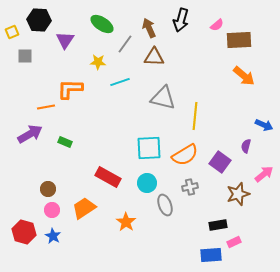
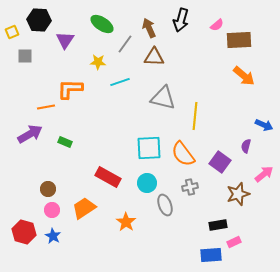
orange semicircle: moved 2 px left, 1 px up; rotated 84 degrees clockwise
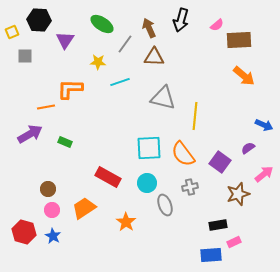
purple semicircle: moved 2 px right, 2 px down; rotated 40 degrees clockwise
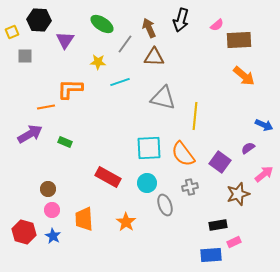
orange trapezoid: moved 11 px down; rotated 60 degrees counterclockwise
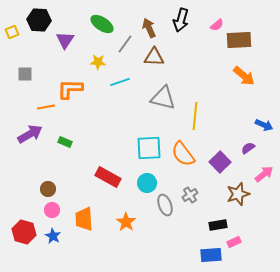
gray square: moved 18 px down
purple square: rotated 10 degrees clockwise
gray cross: moved 8 px down; rotated 21 degrees counterclockwise
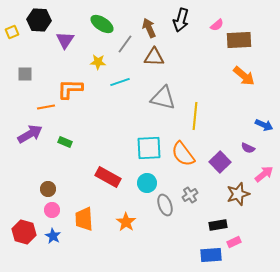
purple semicircle: rotated 120 degrees counterclockwise
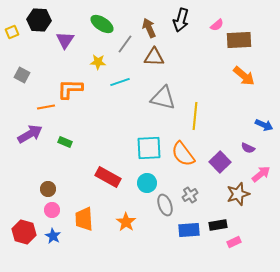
gray square: moved 3 px left, 1 px down; rotated 28 degrees clockwise
pink arrow: moved 3 px left
blue rectangle: moved 22 px left, 25 px up
